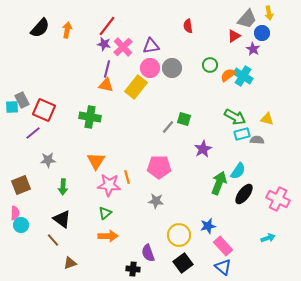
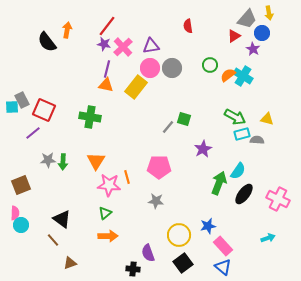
black semicircle at (40, 28): moved 7 px right, 14 px down; rotated 100 degrees clockwise
green arrow at (63, 187): moved 25 px up
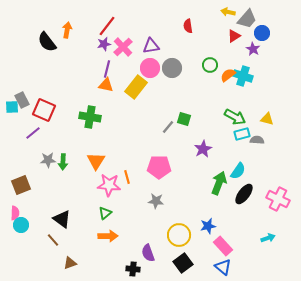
yellow arrow at (269, 13): moved 41 px left, 1 px up; rotated 112 degrees clockwise
purple star at (104, 44): rotated 24 degrees counterclockwise
cyan cross at (243, 76): rotated 12 degrees counterclockwise
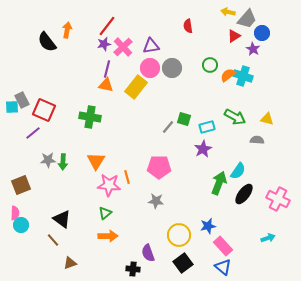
cyan rectangle at (242, 134): moved 35 px left, 7 px up
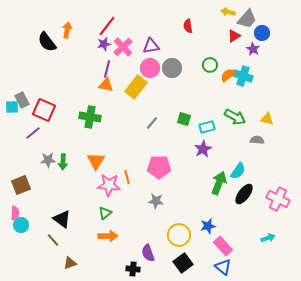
gray line at (168, 127): moved 16 px left, 4 px up
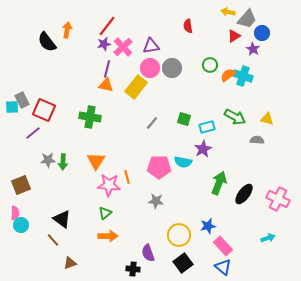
cyan semicircle at (238, 171): moved 55 px left, 9 px up; rotated 66 degrees clockwise
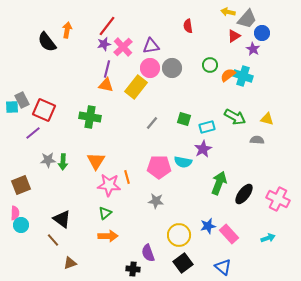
pink rectangle at (223, 246): moved 6 px right, 12 px up
